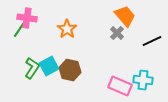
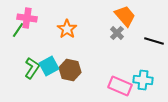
green line: moved 1 px left
black line: moved 2 px right; rotated 42 degrees clockwise
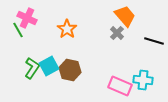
pink cross: rotated 18 degrees clockwise
green line: rotated 63 degrees counterclockwise
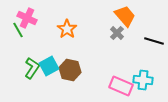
pink rectangle: moved 1 px right
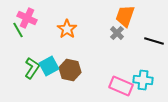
orange trapezoid: rotated 120 degrees counterclockwise
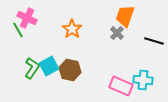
orange star: moved 5 px right
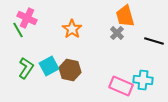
orange trapezoid: rotated 35 degrees counterclockwise
green L-shape: moved 6 px left
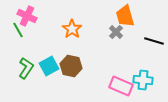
pink cross: moved 2 px up
gray cross: moved 1 px left, 1 px up
brown hexagon: moved 1 px right, 4 px up
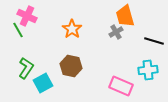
gray cross: rotated 16 degrees clockwise
cyan square: moved 6 px left, 17 px down
cyan cross: moved 5 px right, 10 px up; rotated 12 degrees counterclockwise
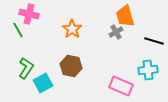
pink cross: moved 2 px right, 2 px up; rotated 12 degrees counterclockwise
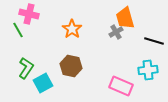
orange trapezoid: moved 2 px down
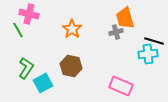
gray cross: rotated 16 degrees clockwise
cyan cross: moved 16 px up
